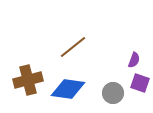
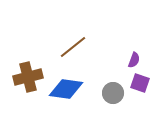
brown cross: moved 3 px up
blue diamond: moved 2 px left
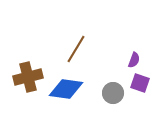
brown line: moved 3 px right, 2 px down; rotated 20 degrees counterclockwise
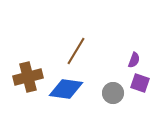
brown line: moved 2 px down
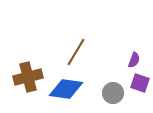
brown line: moved 1 px down
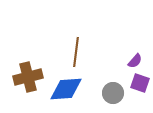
brown line: rotated 24 degrees counterclockwise
purple semicircle: moved 1 px right, 1 px down; rotated 21 degrees clockwise
blue diamond: rotated 12 degrees counterclockwise
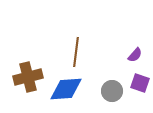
purple semicircle: moved 6 px up
gray circle: moved 1 px left, 2 px up
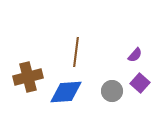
purple square: rotated 24 degrees clockwise
blue diamond: moved 3 px down
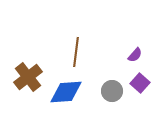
brown cross: rotated 24 degrees counterclockwise
